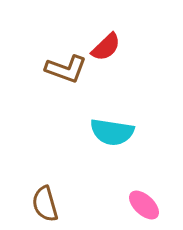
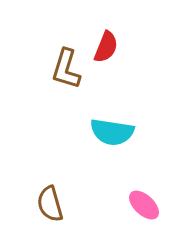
red semicircle: rotated 24 degrees counterclockwise
brown L-shape: rotated 87 degrees clockwise
brown semicircle: moved 5 px right
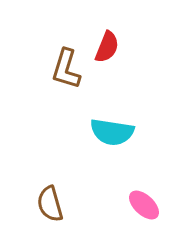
red semicircle: moved 1 px right
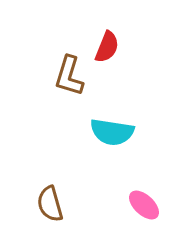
brown L-shape: moved 3 px right, 7 px down
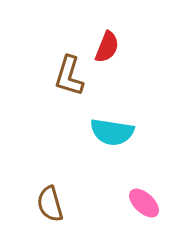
pink ellipse: moved 2 px up
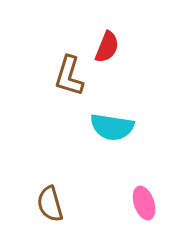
cyan semicircle: moved 5 px up
pink ellipse: rotated 28 degrees clockwise
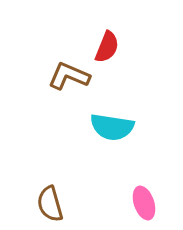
brown L-shape: rotated 96 degrees clockwise
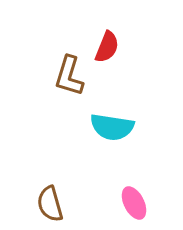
brown L-shape: rotated 96 degrees counterclockwise
pink ellipse: moved 10 px left; rotated 8 degrees counterclockwise
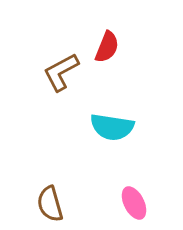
brown L-shape: moved 8 px left, 4 px up; rotated 45 degrees clockwise
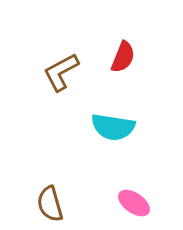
red semicircle: moved 16 px right, 10 px down
cyan semicircle: moved 1 px right
pink ellipse: rotated 28 degrees counterclockwise
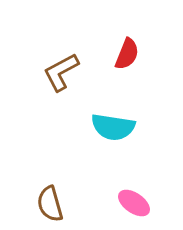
red semicircle: moved 4 px right, 3 px up
